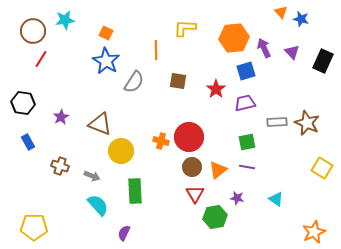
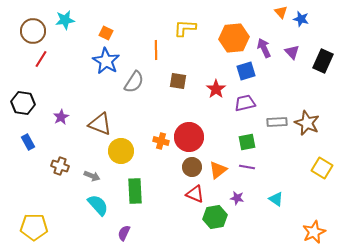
red triangle at (195, 194): rotated 36 degrees counterclockwise
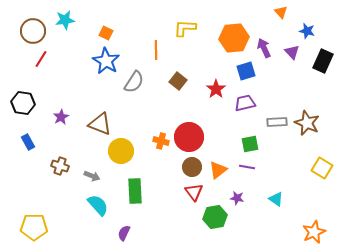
blue star at (301, 19): moved 6 px right, 12 px down
brown square at (178, 81): rotated 30 degrees clockwise
green square at (247, 142): moved 3 px right, 2 px down
red triangle at (195, 194): moved 1 px left, 2 px up; rotated 30 degrees clockwise
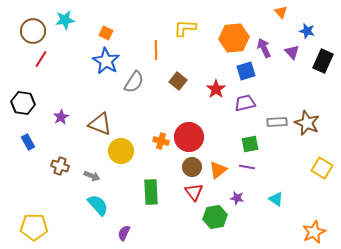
green rectangle at (135, 191): moved 16 px right, 1 px down
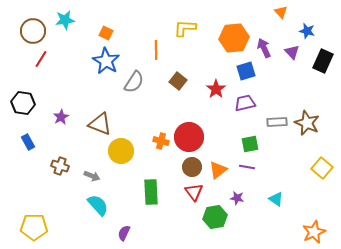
yellow square at (322, 168): rotated 10 degrees clockwise
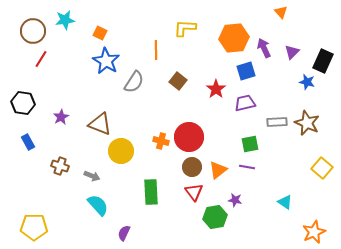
blue star at (307, 31): moved 51 px down
orange square at (106, 33): moved 6 px left
purple triangle at (292, 52): rotated 28 degrees clockwise
purple star at (237, 198): moved 2 px left, 2 px down
cyan triangle at (276, 199): moved 9 px right, 3 px down
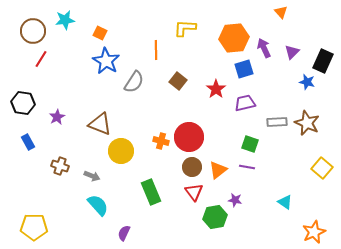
blue square at (246, 71): moved 2 px left, 2 px up
purple star at (61, 117): moved 4 px left
green square at (250, 144): rotated 30 degrees clockwise
green rectangle at (151, 192): rotated 20 degrees counterclockwise
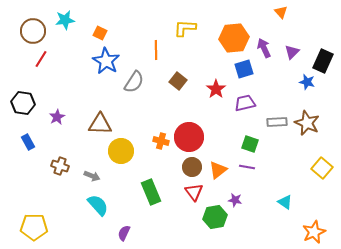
brown triangle at (100, 124): rotated 20 degrees counterclockwise
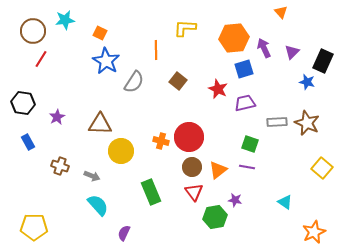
red star at (216, 89): moved 2 px right; rotated 12 degrees counterclockwise
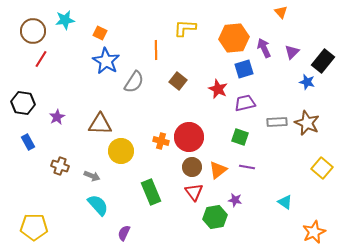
black rectangle at (323, 61): rotated 15 degrees clockwise
green square at (250, 144): moved 10 px left, 7 px up
